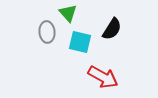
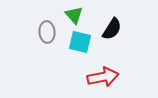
green triangle: moved 6 px right, 2 px down
red arrow: rotated 40 degrees counterclockwise
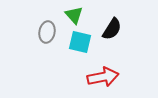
gray ellipse: rotated 15 degrees clockwise
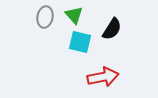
gray ellipse: moved 2 px left, 15 px up
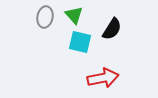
red arrow: moved 1 px down
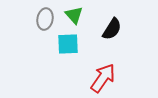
gray ellipse: moved 2 px down
cyan square: moved 12 px left, 2 px down; rotated 15 degrees counterclockwise
red arrow: rotated 44 degrees counterclockwise
